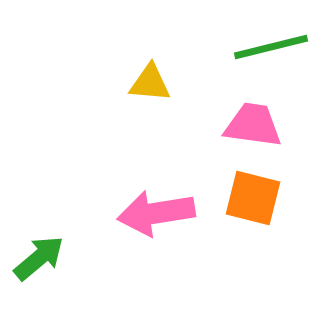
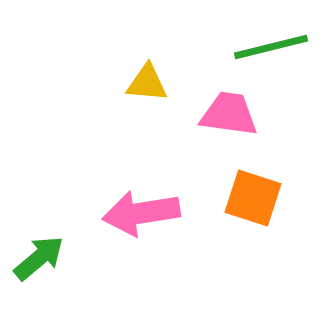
yellow triangle: moved 3 px left
pink trapezoid: moved 24 px left, 11 px up
orange square: rotated 4 degrees clockwise
pink arrow: moved 15 px left
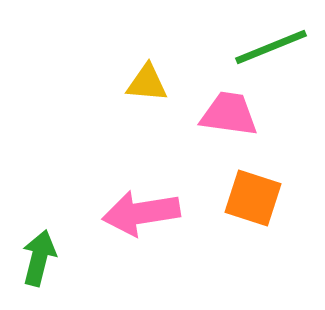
green line: rotated 8 degrees counterclockwise
green arrow: rotated 36 degrees counterclockwise
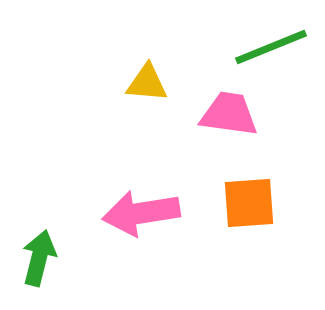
orange square: moved 4 px left, 5 px down; rotated 22 degrees counterclockwise
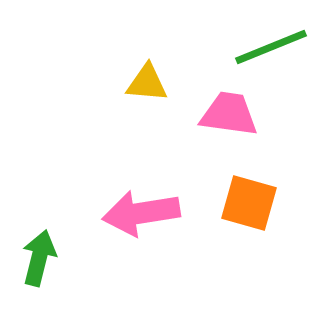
orange square: rotated 20 degrees clockwise
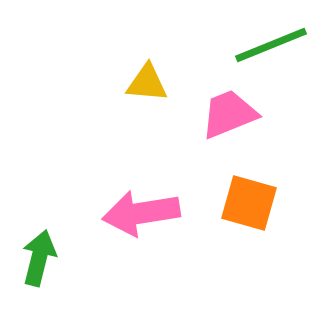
green line: moved 2 px up
pink trapezoid: rotated 30 degrees counterclockwise
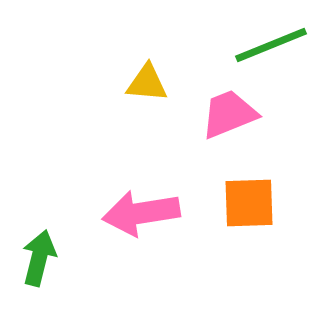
orange square: rotated 18 degrees counterclockwise
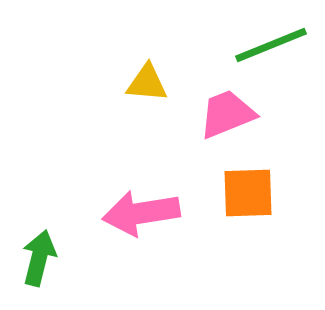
pink trapezoid: moved 2 px left
orange square: moved 1 px left, 10 px up
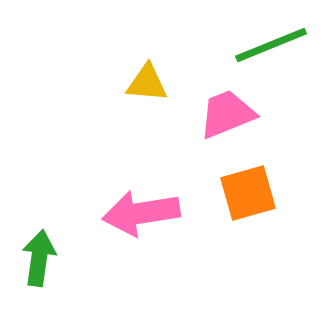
orange square: rotated 14 degrees counterclockwise
green arrow: rotated 6 degrees counterclockwise
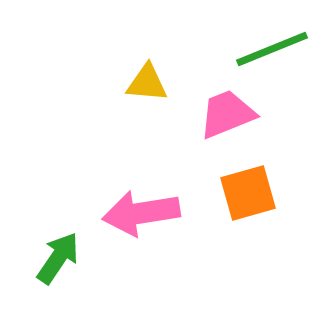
green line: moved 1 px right, 4 px down
green arrow: moved 19 px right; rotated 26 degrees clockwise
